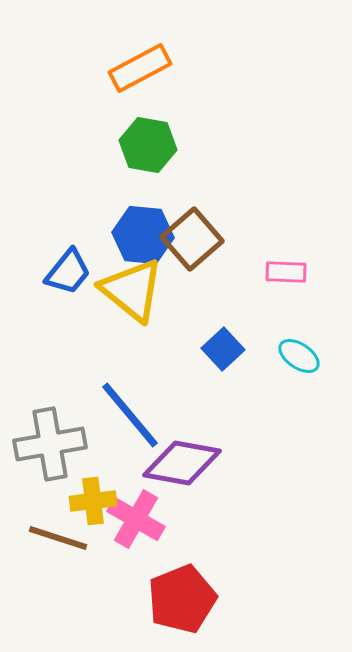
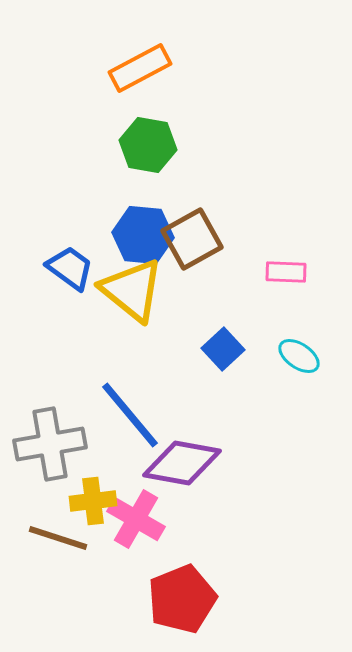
brown square: rotated 12 degrees clockwise
blue trapezoid: moved 2 px right, 4 px up; rotated 93 degrees counterclockwise
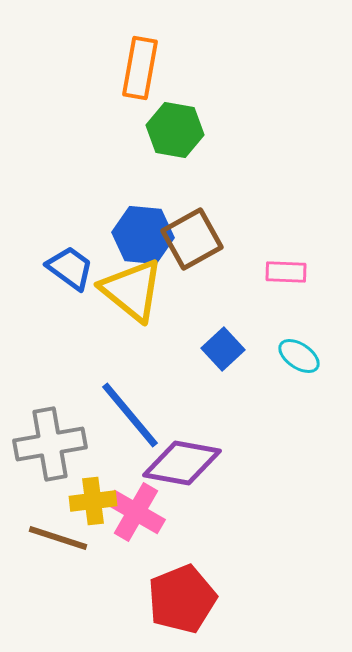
orange rectangle: rotated 52 degrees counterclockwise
green hexagon: moved 27 px right, 15 px up
pink cross: moved 7 px up
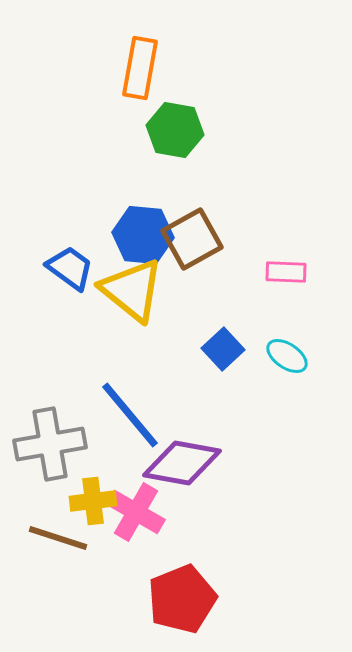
cyan ellipse: moved 12 px left
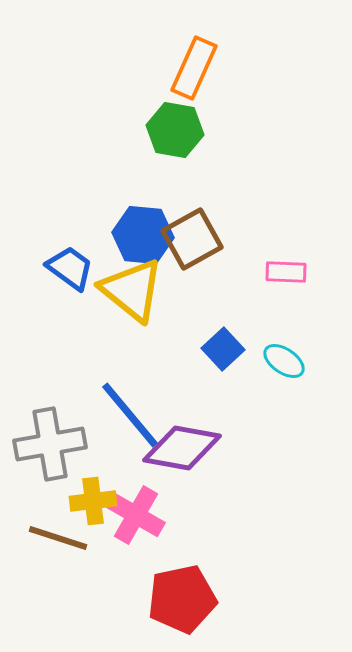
orange rectangle: moved 54 px right; rotated 14 degrees clockwise
cyan ellipse: moved 3 px left, 5 px down
purple diamond: moved 15 px up
pink cross: moved 3 px down
red pentagon: rotated 10 degrees clockwise
